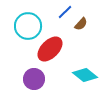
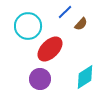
cyan diamond: moved 2 px down; rotated 70 degrees counterclockwise
purple circle: moved 6 px right
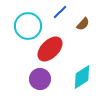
blue line: moved 5 px left
brown semicircle: moved 2 px right
cyan diamond: moved 3 px left
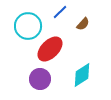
cyan diamond: moved 2 px up
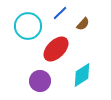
blue line: moved 1 px down
red ellipse: moved 6 px right
purple circle: moved 2 px down
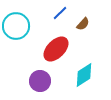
cyan circle: moved 12 px left
cyan diamond: moved 2 px right
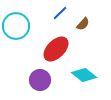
cyan diamond: rotated 70 degrees clockwise
purple circle: moved 1 px up
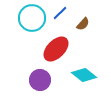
cyan circle: moved 16 px right, 8 px up
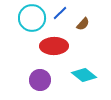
red ellipse: moved 2 px left, 3 px up; rotated 44 degrees clockwise
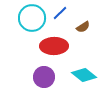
brown semicircle: moved 3 px down; rotated 16 degrees clockwise
purple circle: moved 4 px right, 3 px up
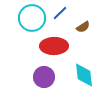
cyan diamond: rotated 45 degrees clockwise
